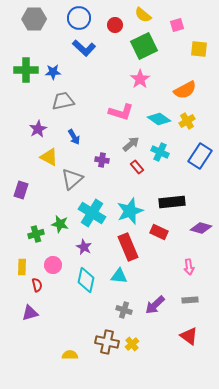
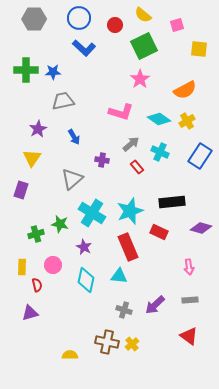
yellow triangle at (49, 157): moved 17 px left, 1 px down; rotated 36 degrees clockwise
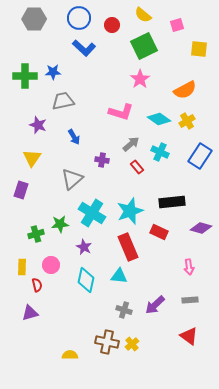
red circle at (115, 25): moved 3 px left
green cross at (26, 70): moved 1 px left, 6 px down
purple star at (38, 129): moved 4 px up; rotated 24 degrees counterclockwise
green star at (60, 224): rotated 18 degrees counterclockwise
pink circle at (53, 265): moved 2 px left
